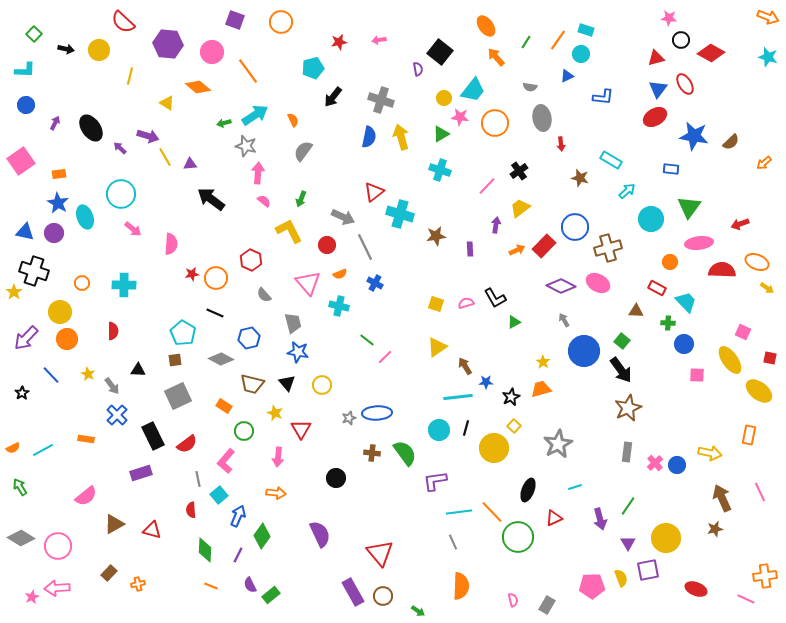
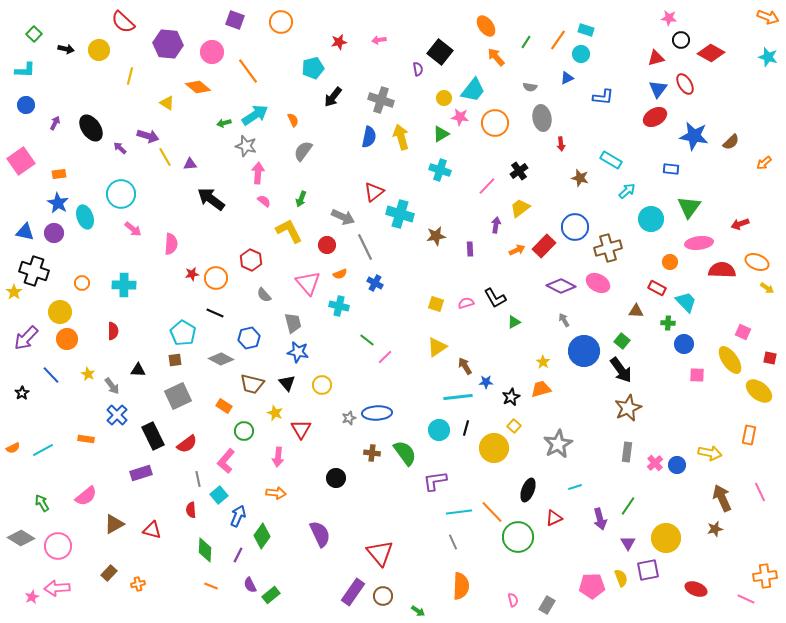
blue triangle at (567, 76): moved 2 px down
green arrow at (20, 487): moved 22 px right, 16 px down
purple rectangle at (353, 592): rotated 64 degrees clockwise
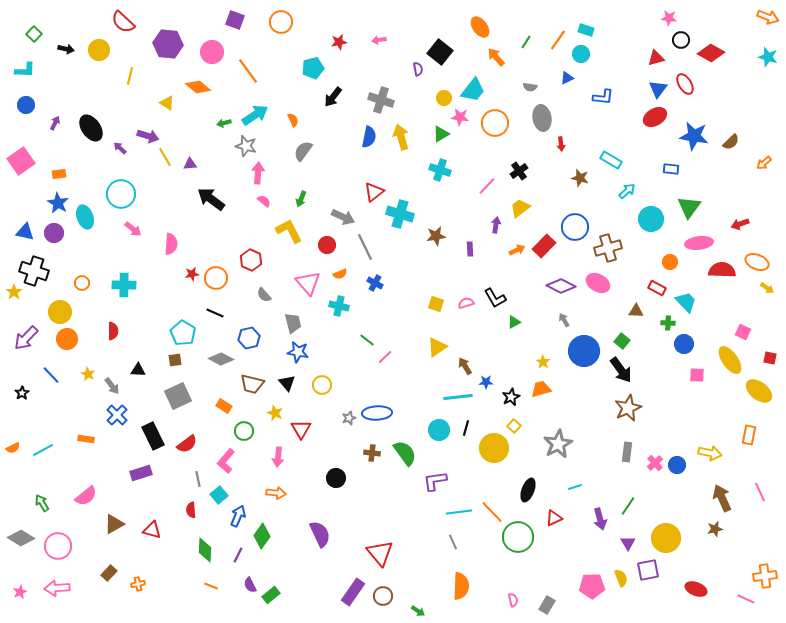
orange ellipse at (486, 26): moved 6 px left, 1 px down
pink star at (32, 597): moved 12 px left, 5 px up
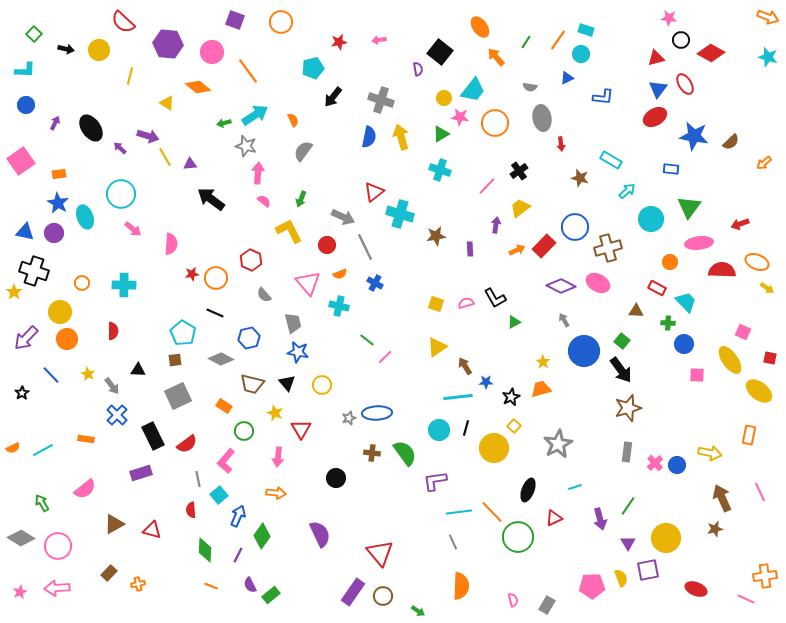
brown star at (628, 408): rotated 8 degrees clockwise
pink semicircle at (86, 496): moved 1 px left, 7 px up
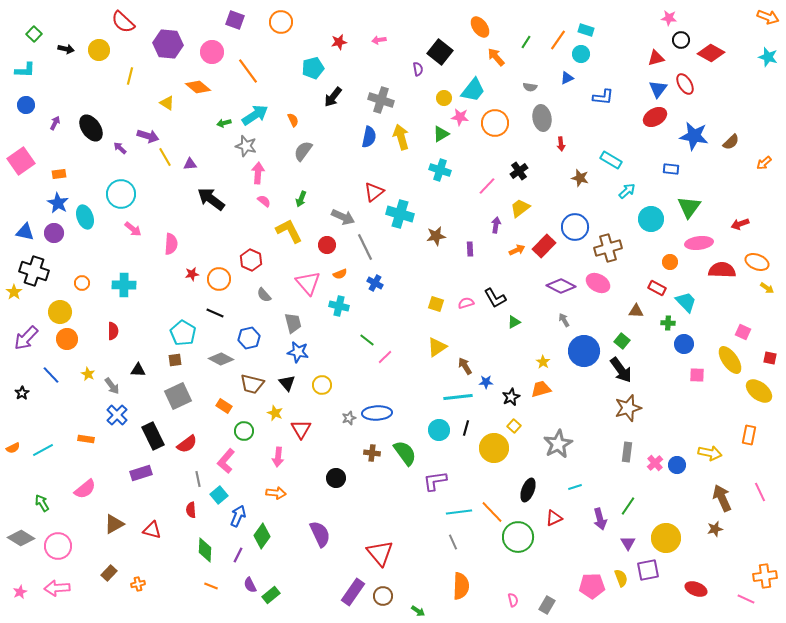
orange circle at (216, 278): moved 3 px right, 1 px down
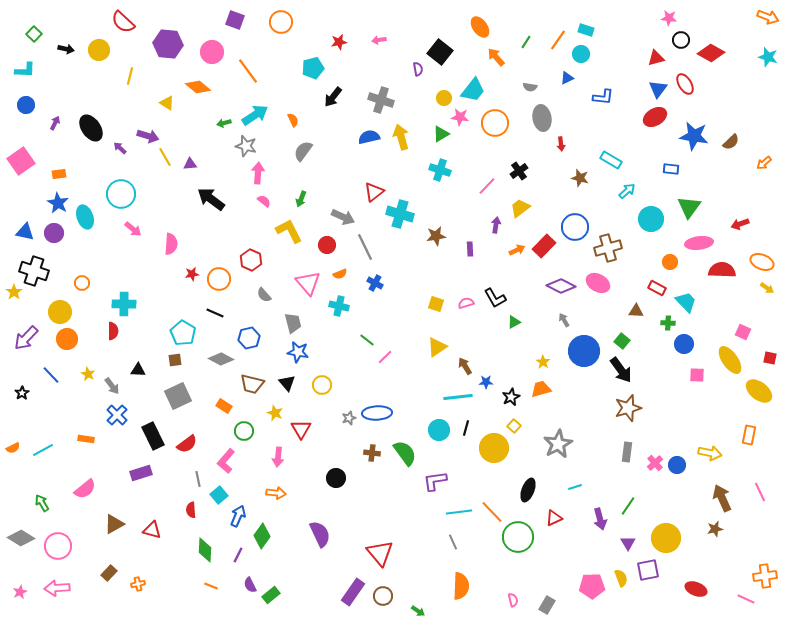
blue semicircle at (369, 137): rotated 115 degrees counterclockwise
orange ellipse at (757, 262): moved 5 px right
cyan cross at (124, 285): moved 19 px down
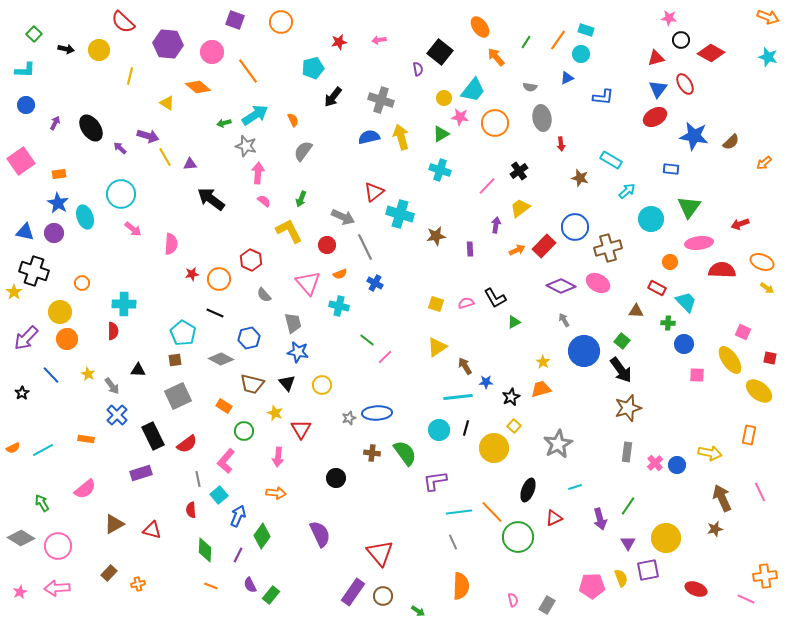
green rectangle at (271, 595): rotated 12 degrees counterclockwise
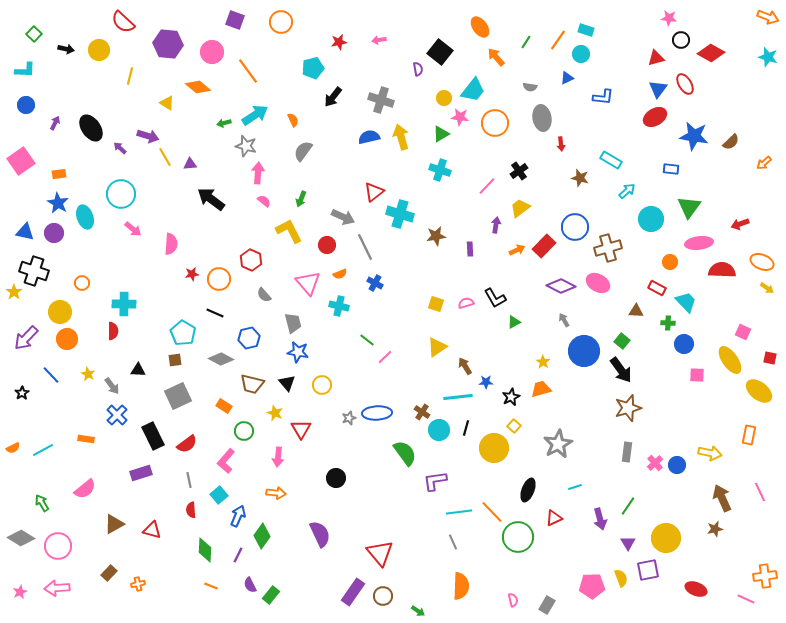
brown cross at (372, 453): moved 50 px right, 41 px up; rotated 28 degrees clockwise
gray line at (198, 479): moved 9 px left, 1 px down
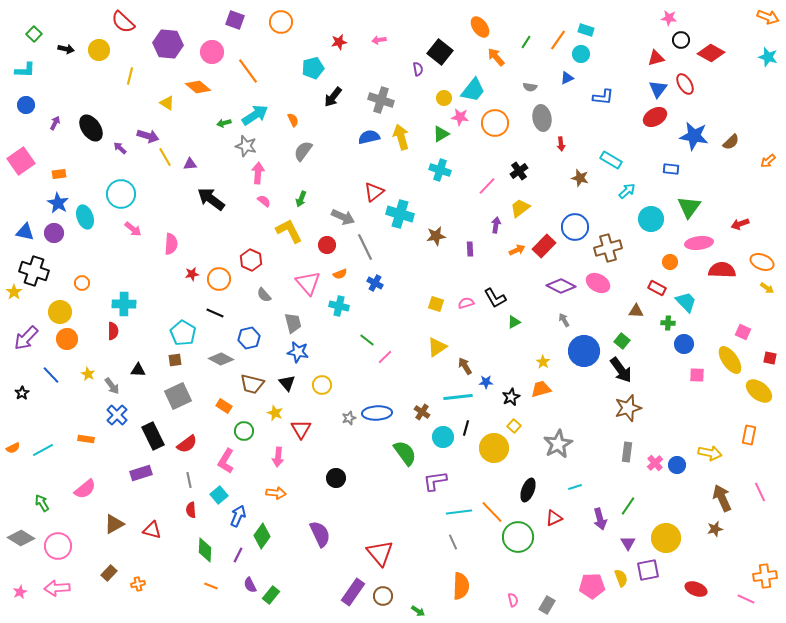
orange arrow at (764, 163): moved 4 px right, 2 px up
cyan circle at (439, 430): moved 4 px right, 7 px down
pink L-shape at (226, 461): rotated 10 degrees counterclockwise
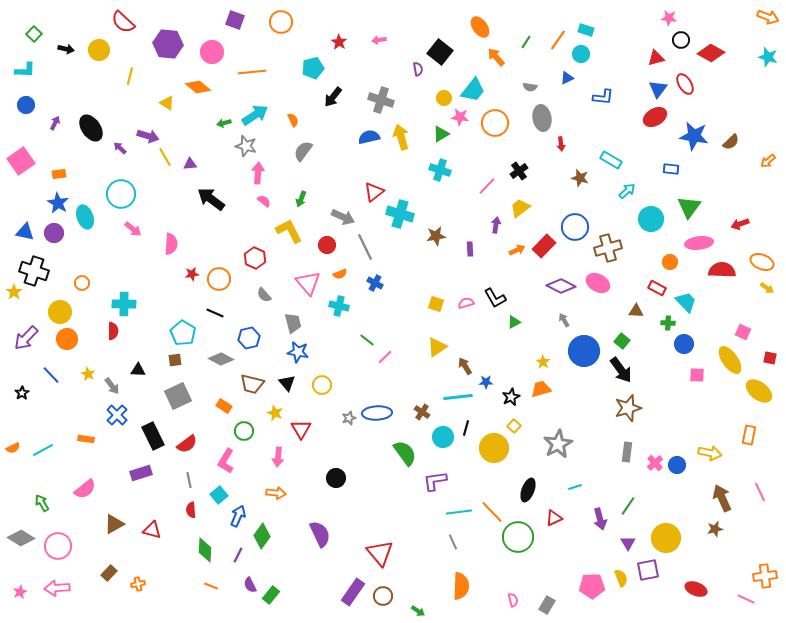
red star at (339, 42): rotated 28 degrees counterclockwise
orange line at (248, 71): moved 4 px right, 1 px down; rotated 60 degrees counterclockwise
red hexagon at (251, 260): moved 4 px right, 2 px up
